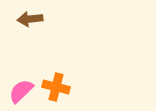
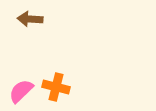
brown arrow: rotated 10 degrees clockwise
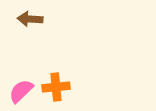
orange cross: rotated 20 degrees counterclockwise
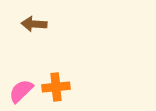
brown arrow: moved 4 px right, 5 px down
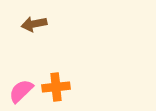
brown arrow: rotated 15 degrees counterclockwise
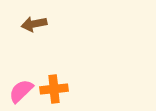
orange cross: moved 2 px left, 2 px down
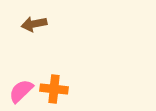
orange cross: rotated 12 degrees clockwise
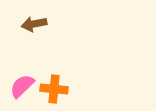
pink semicircle: moved 1 px right, 5 px up
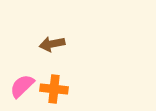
brown arrow: moved 18 px right, 20 px down
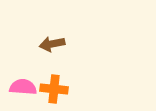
pink semicircle: moved 1 px right, 1 px down; rotated 48 degrees clockwise
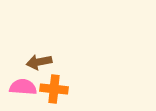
brown arrow: moved 13 px left, 18 px down
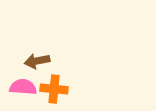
brown arrow: moved 2 px left, 1 px up
